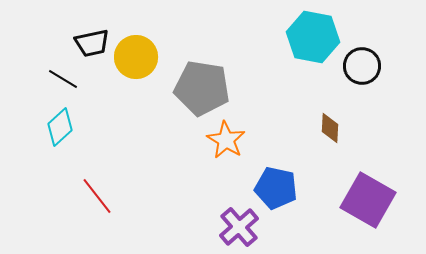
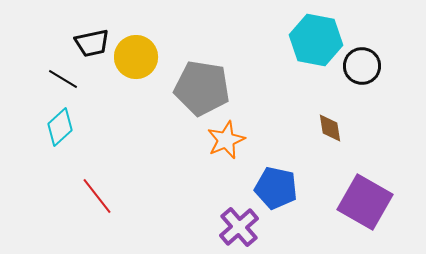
cyan hexagon: moved 3 px right, 3 px down
brown diamond: rotated 12 degrees counterclockwise
orange star: rotated 18 degrees clockwise
purple square: moved 3 px left, 2 px down
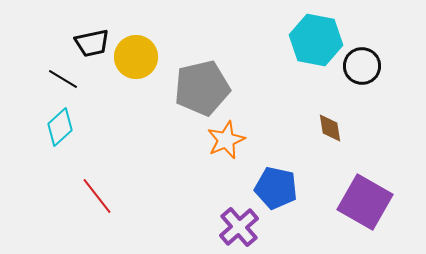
gray pentagon: rotated 22 degrees counterclockwise
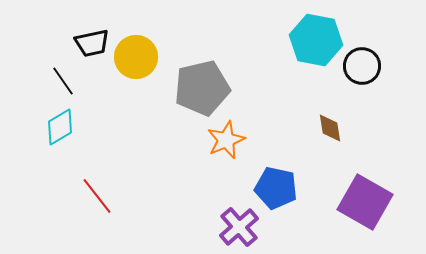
black line: moved 2 px down; rotated 24 degrees clockwise
cyan diamond: rotated 12 degrees clockwise
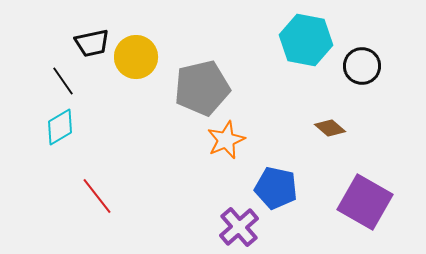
cyan hexagon: moved 10 px left
brown diamond: rotated 40 degrees counterclockwise
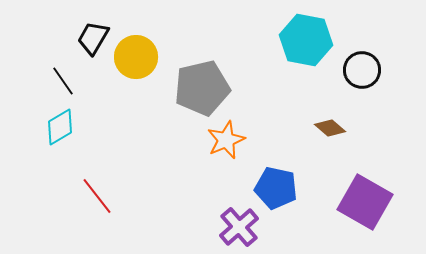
black trapezoid: moved 1 px right, 5 px up; rotated 132 degrees clockwise
black circle: moved 4 px down
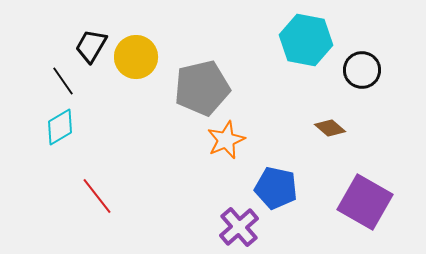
black trapezoid: moved 2 px left, 8 px down
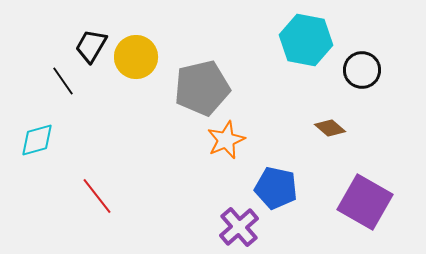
cyan diamond: moved 23 px left, 13 px down; rotated 15 degrees clockwise
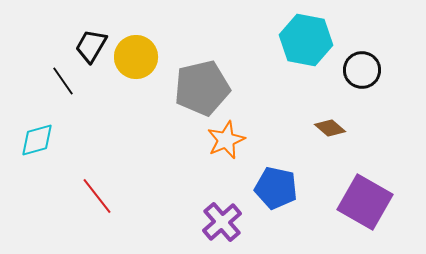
purple cross: moved 17 px left, 5 px up
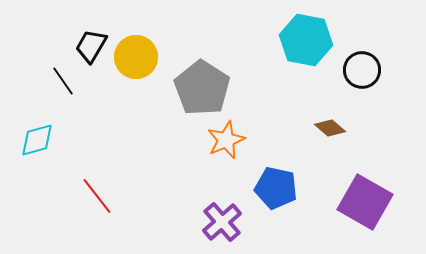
gray pentagon: rotated 26 degrees counterclockwise
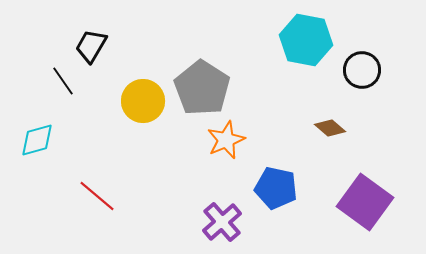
yellow circle: moved 7 px right, 44 px down
red line: rotated 12 degrees counterclockwise
purple square: rotated 6 degrees clockwise
